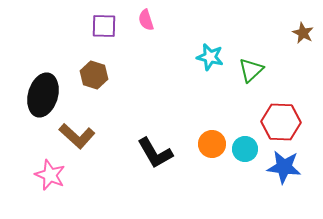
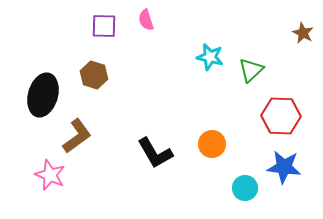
red hexagon: moved 6 px up
brown L-shape: rotated 78 degrees counterclockwise
cyan circle: moved 39 px down
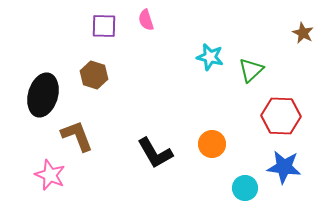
brown L-shape: rotated 75 degrees counterclockwise
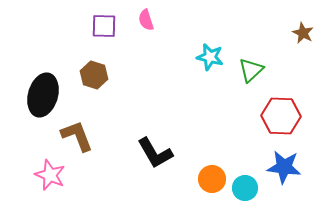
orange circle: moved 35 px down
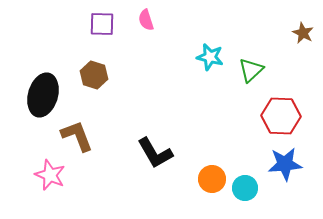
purple square: moved 2 px left, 2 px up
blue star: moved 1 px right, 3 px up; rotated 12 degrees counterclockwise
